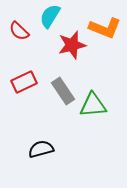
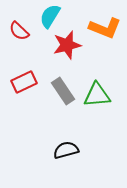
red star: moved 5 px left
green triangle: moved 4 px right, 10 px up
black semicircle: moved 25 px right, 1 px down
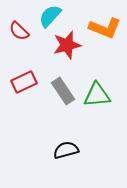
cyan semicircle: rotated 10 degrees clockwise
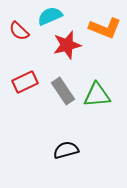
cyan semicircle: rotated 25 degrees clockwise
red rectangle: moved 1 px right
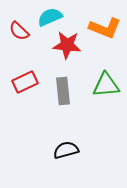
cyan semicircle: moved 1 px down
red star: rotated 20 degrees clockwise
gray rectangle: rotated 28 degrees clockwise
green triangle: moved 9 px right, 10 px up
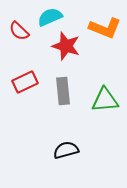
red star: moved 1 px left, 1 px down; rotated 12 degrees clockwise
green triangle: moved 1 px left, 15 px down
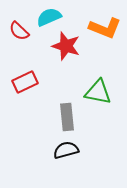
cyan semicircle: moved 1 px left
gray rectangle: moved 4 px right, 26 px down
green triangle: moved 7 px left, 8 px up; rotated 16 degrees clockwise
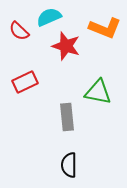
black semicircle: moved 3 px right, 15 px down; rotated 75 degrees counterclockwise
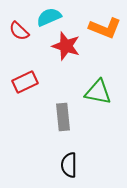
gray rectangle: moved 4 px left
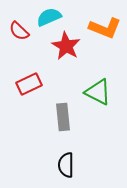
red star: rotated 12 degrees clockwise
red rectangle: moved 4 px right, 2 px down
green triangle: rotated 16 degrees clockwise
black semicircle: moved 3 px left
